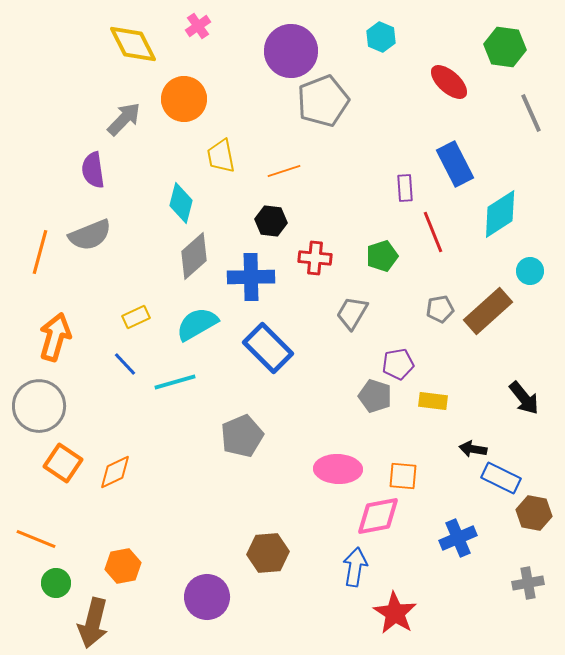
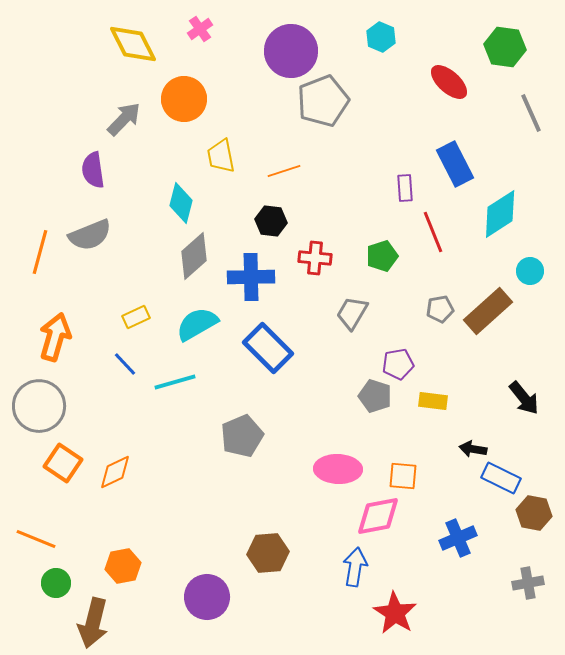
pink cross at (198, 26): moved 2 px right, 3 px down
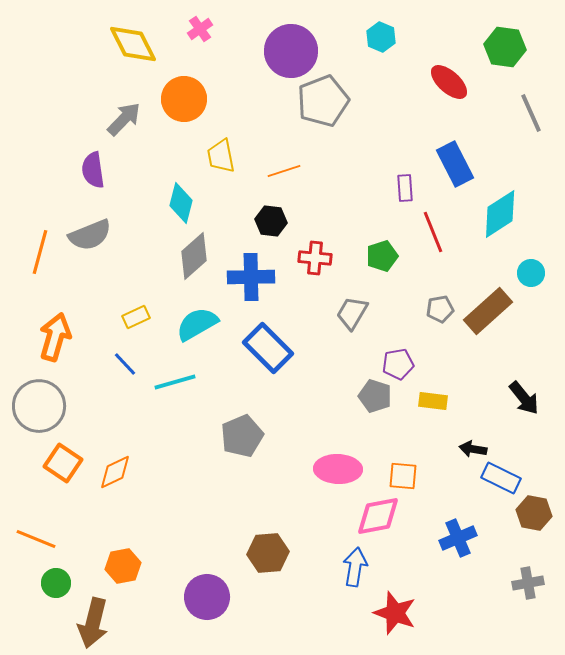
cyan circle at (530, 271): moved 1 px right, 2 px down
red star at (395, 613): rotated 12 degrees counterclockwise
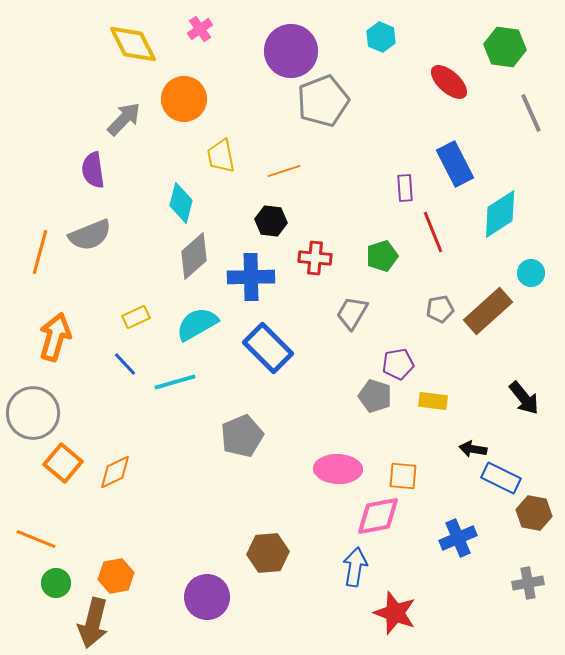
gray circle at (39, 406): moved 6 px left, 7 px down
orange square at (63, 463): rotated 6 degrees clockwise
orange hexagon at (123, 566): moved 7 px left, 10 px down
